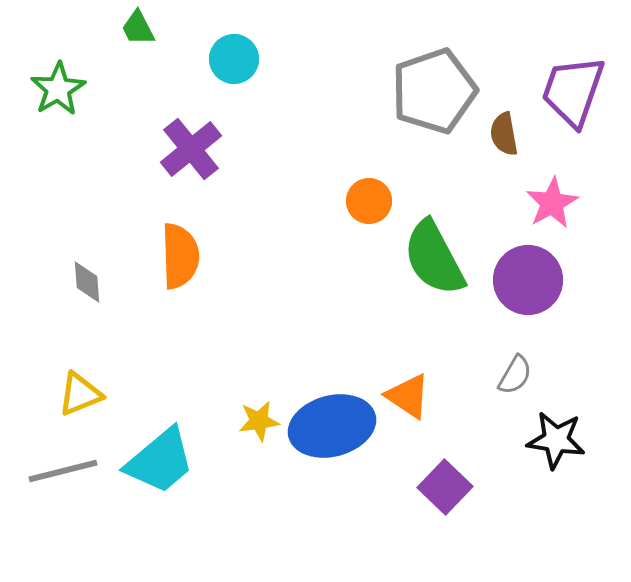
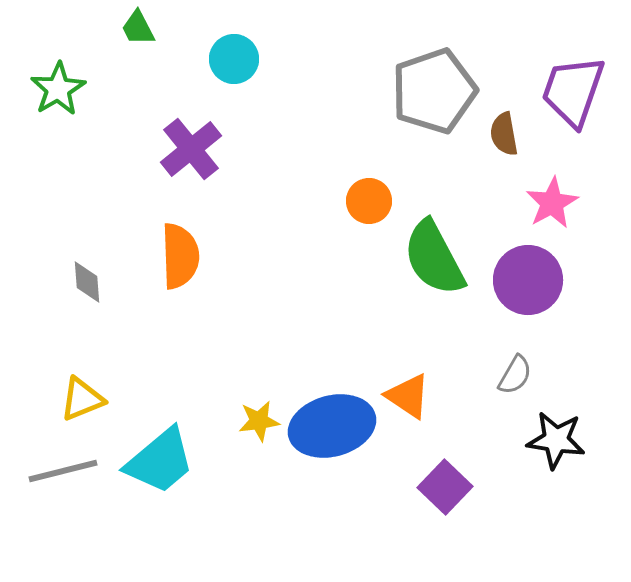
yellow triangle: moved 2 px right, 5 px down
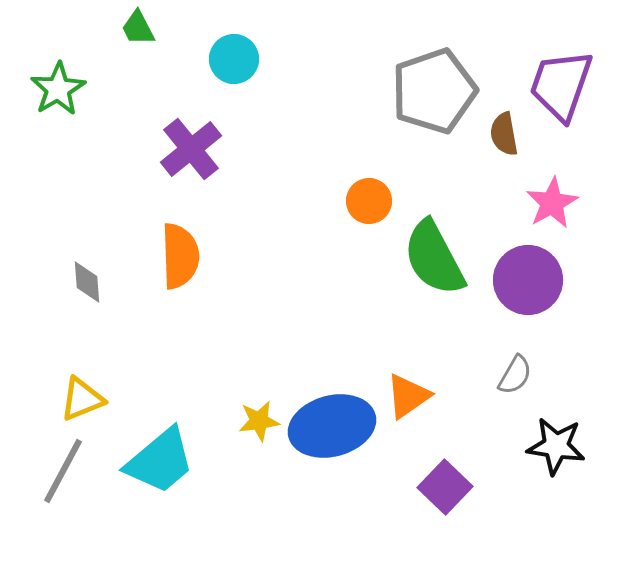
purple trapezoid: moved 12 px left, 6 px up
orange triangle: rotated 51 degrees clockwise
black star: moved 6 px down
gray line: rotated 48 degrees counterclockwise
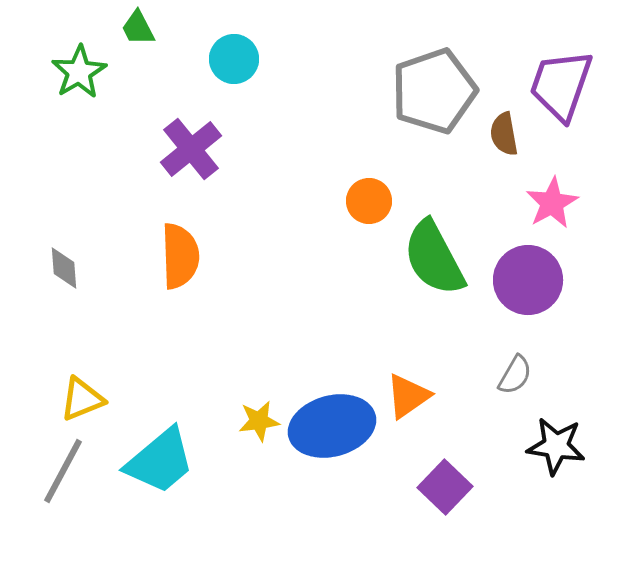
green star: moved 21 px right, 17 px up
gray diamond: moved 23 px left, 14 px up
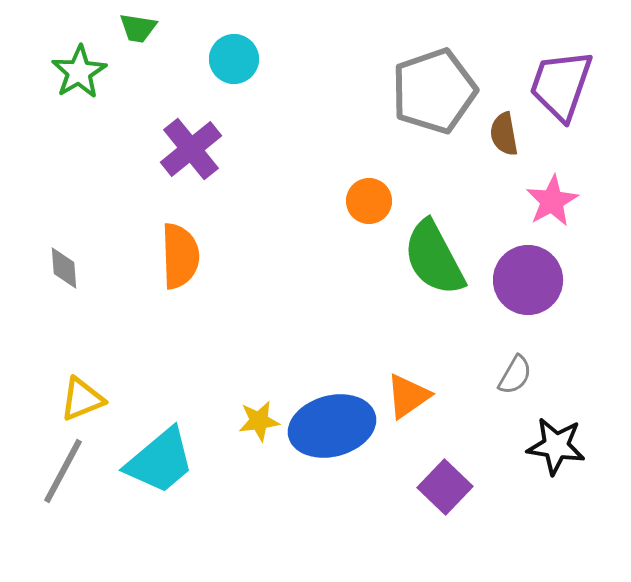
green trapezoid: rotated 54 degrees counterclockwise
pink star: moved 2 px up
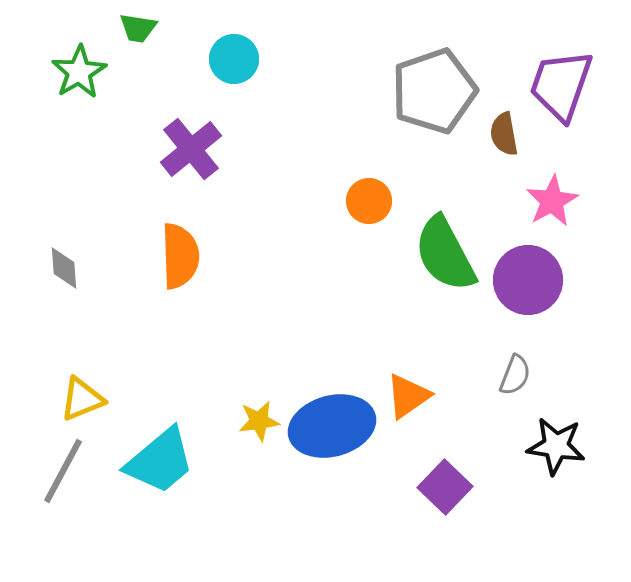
green semicircle: moved 11 px right, 4 px up
gray semicircle: rotated 9 degrees counterclockwise
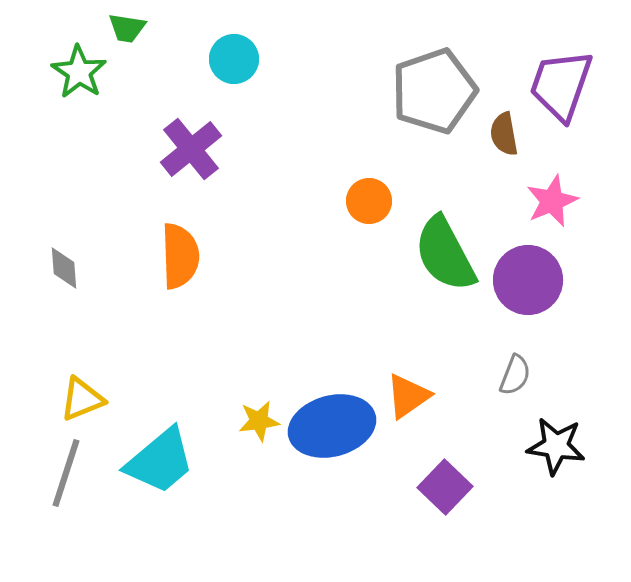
green trapezoid: moved 11 px left
green star: rotated 8 degrees counterclockwise
pink star: rotated 6 degrees clockwise
gray line: moved 3 px right, 2 px down; rotated 10 degrees counterclockwise
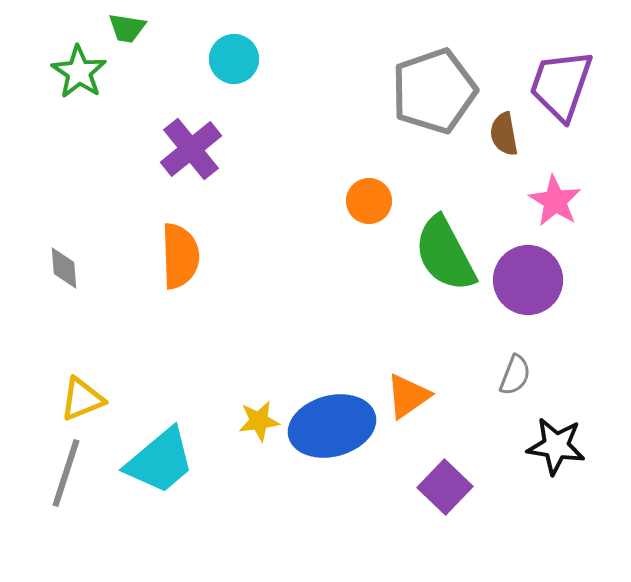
pink star: moved 3 px right; rotated 18 degrees counterclockwise
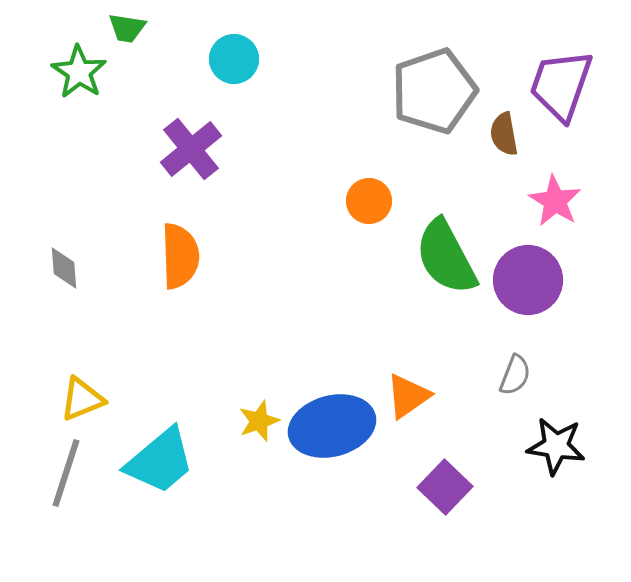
green semicircle: moved 1 px right, 3 px down
yellow star: rotated 12 degrees counterclockwise
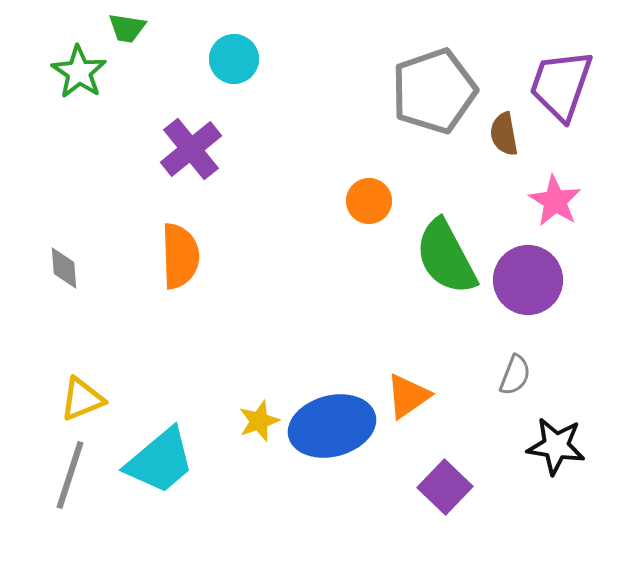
gray line: moved 4 px right, 2 px down
